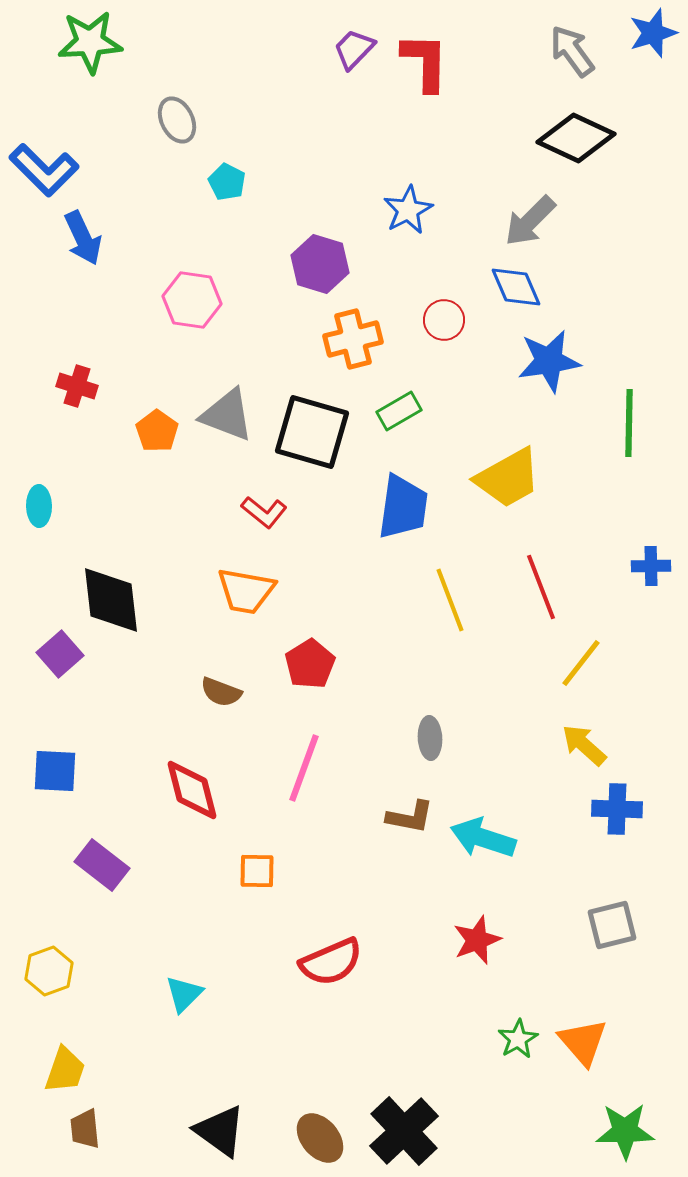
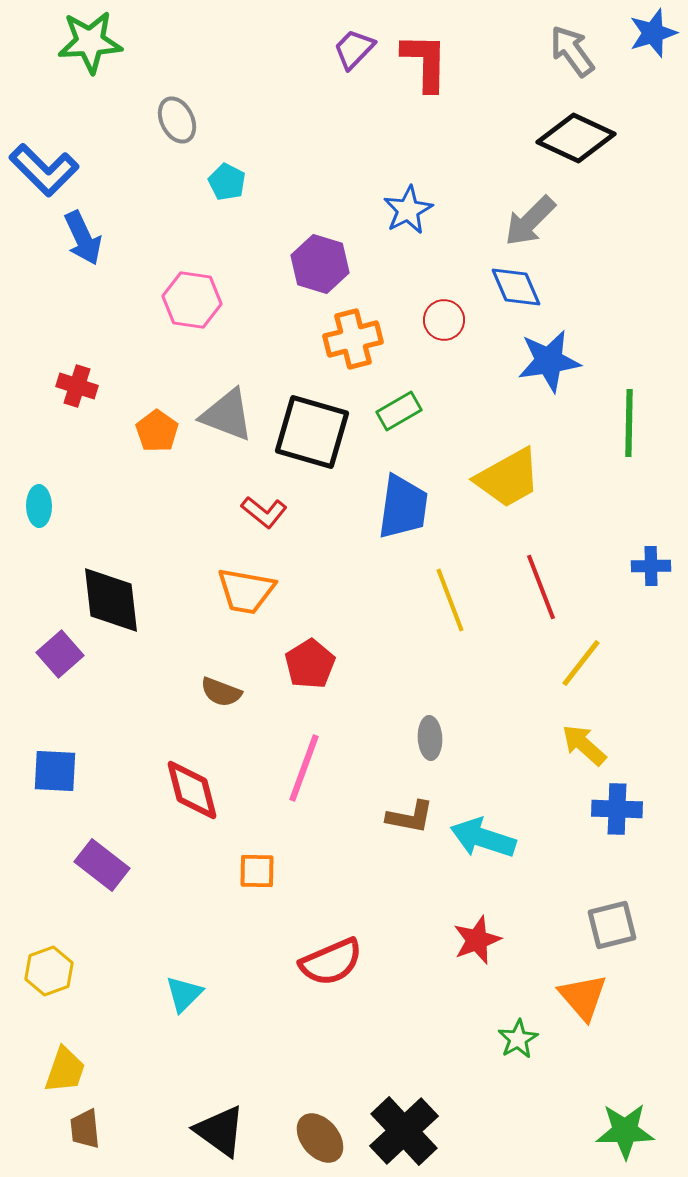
orange triangle at (583, 1042): moved 45 px up
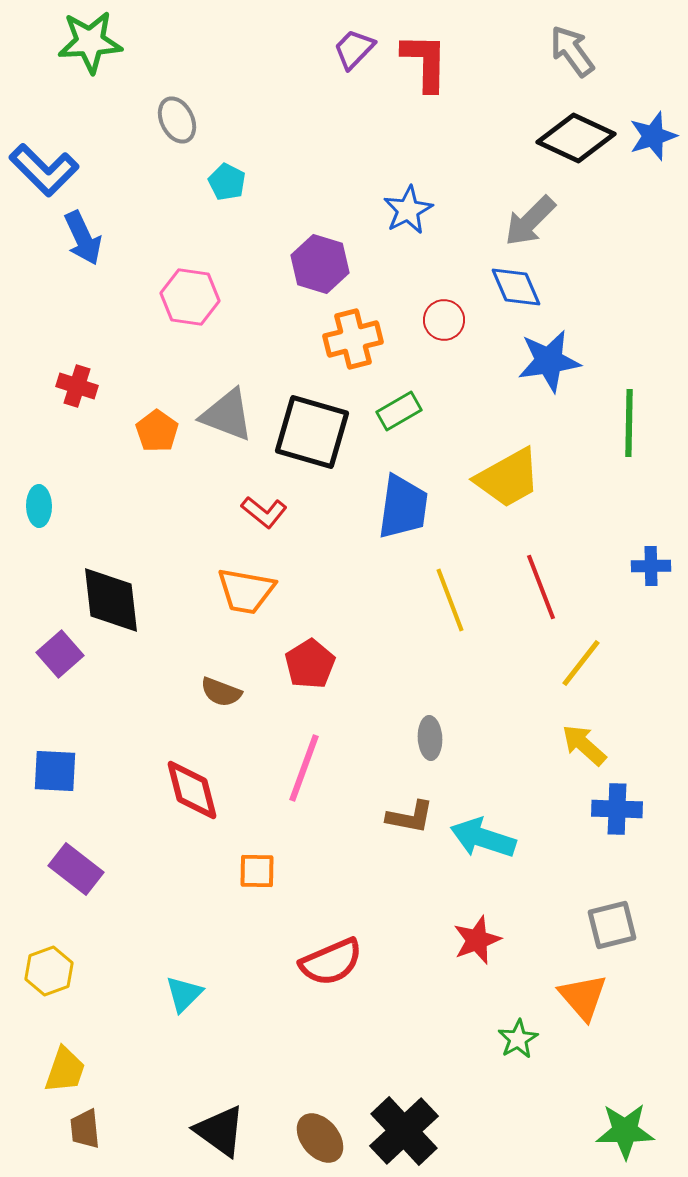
blue star at (653, 33): moved 103 px down
pink hexagon at (192, 300): moved 2 px left, 3 px up
purple rectangle at (102, 865): moved 26 px left, 4 px down
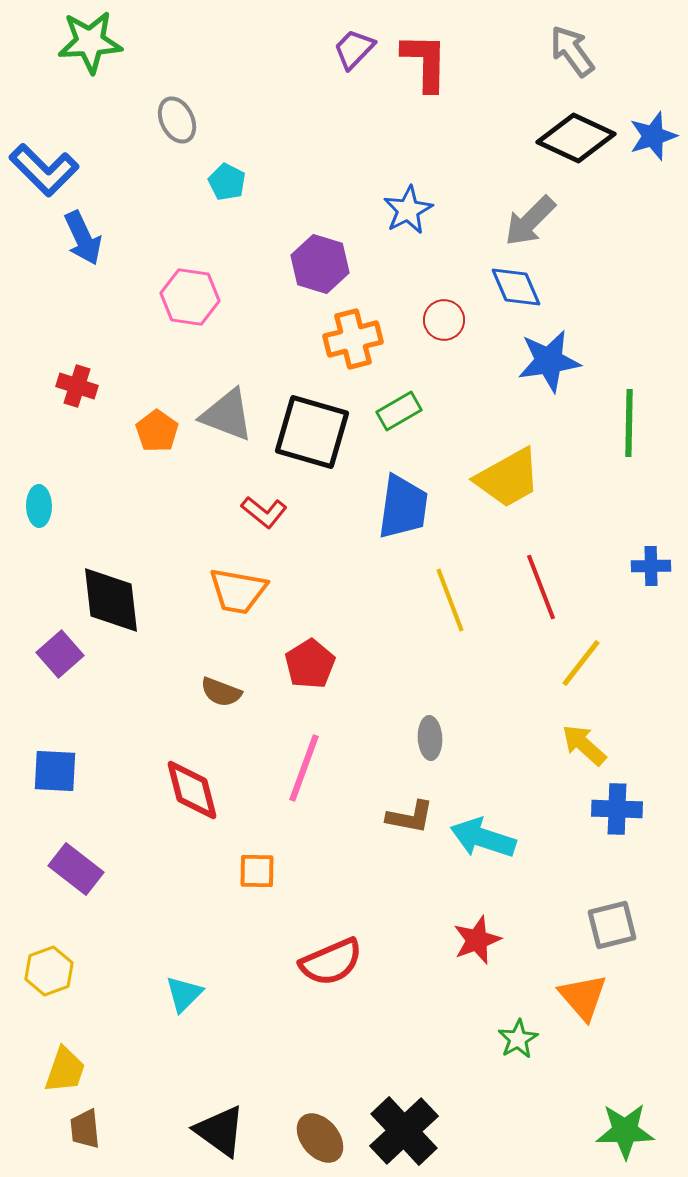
orange trapezoid at (246, 591): moved 8 px left
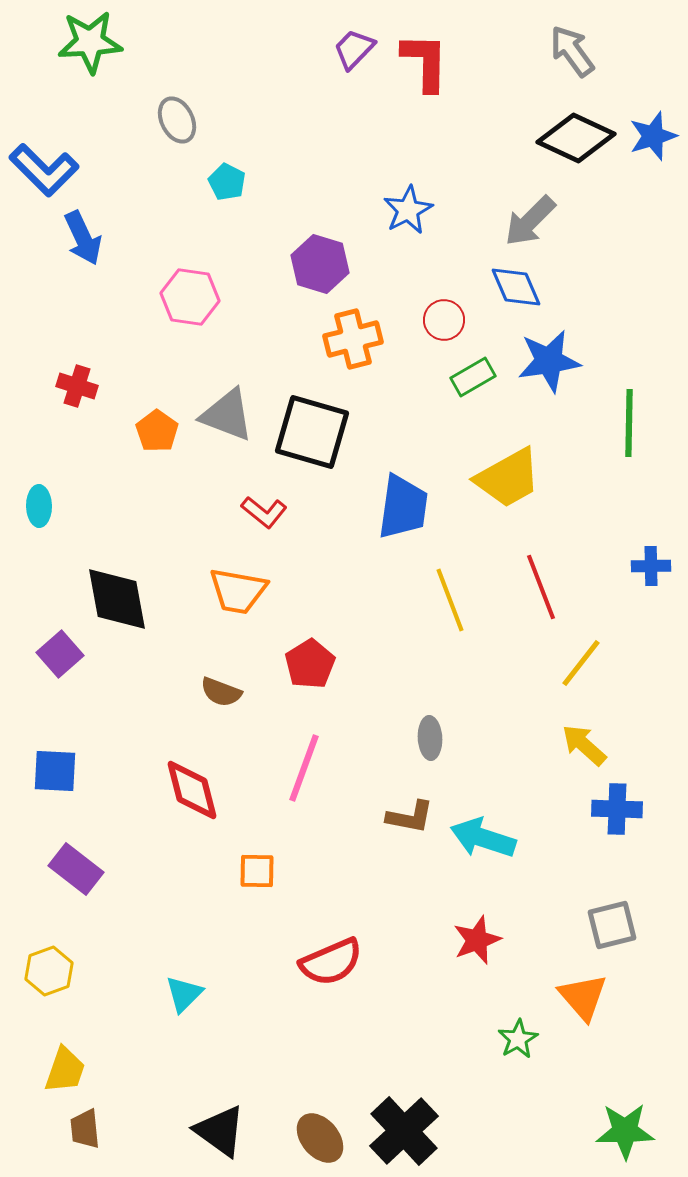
green rectangle at (399, 411): moved 74 px right, 34 px up
black diamond at (111, 600): moved 6 px right, 1 px up; rotated 4 degrees counterclockwise
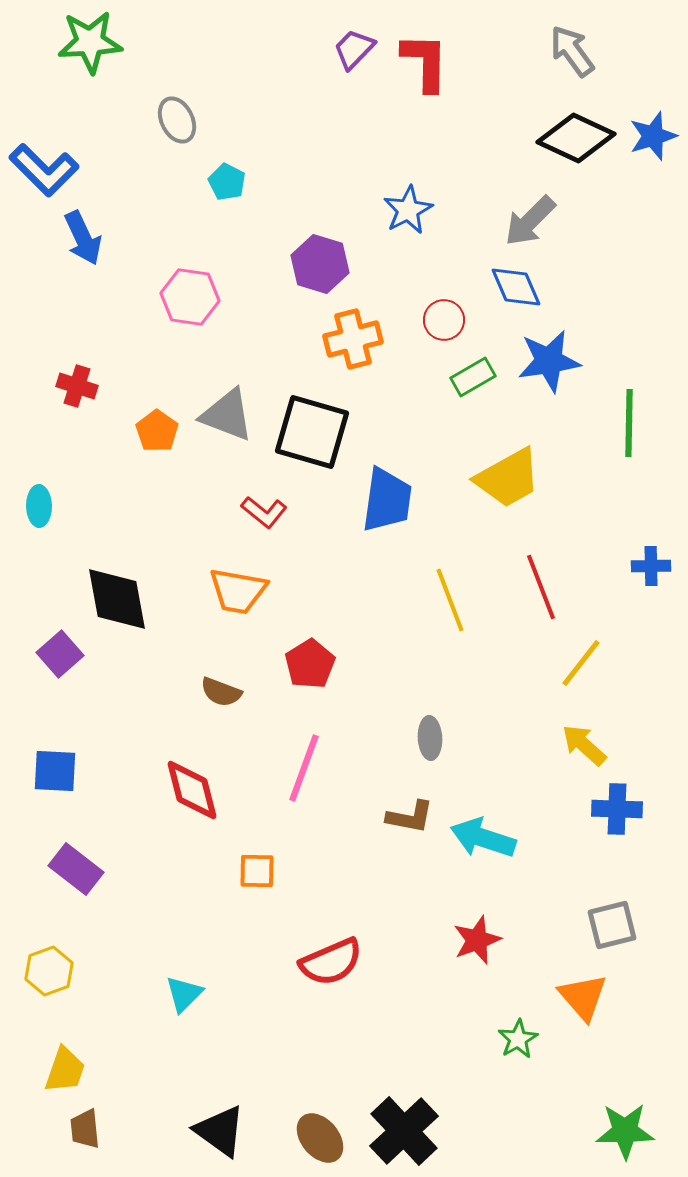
blue trapezoid at (403, 507): moved 16 px left, 7 px up
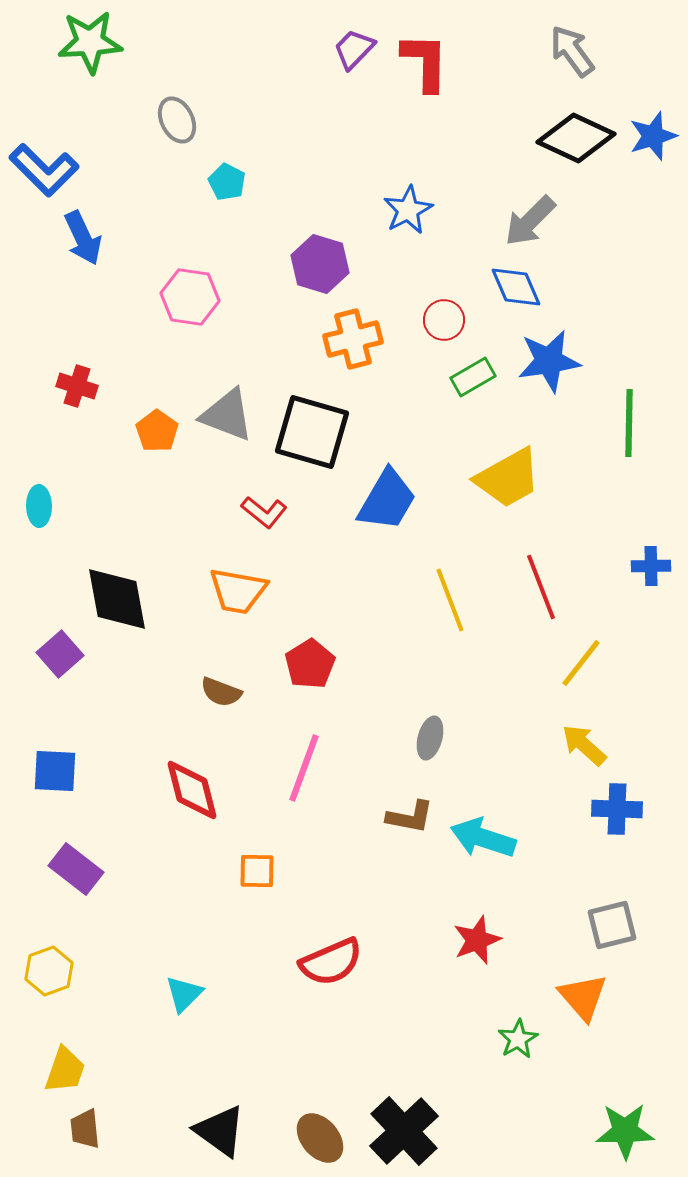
blue trapezoid at (387, 500): rotated 22 degrees clockwise
gray ellipse at (430, 738): rotated 18 degrees clockwise
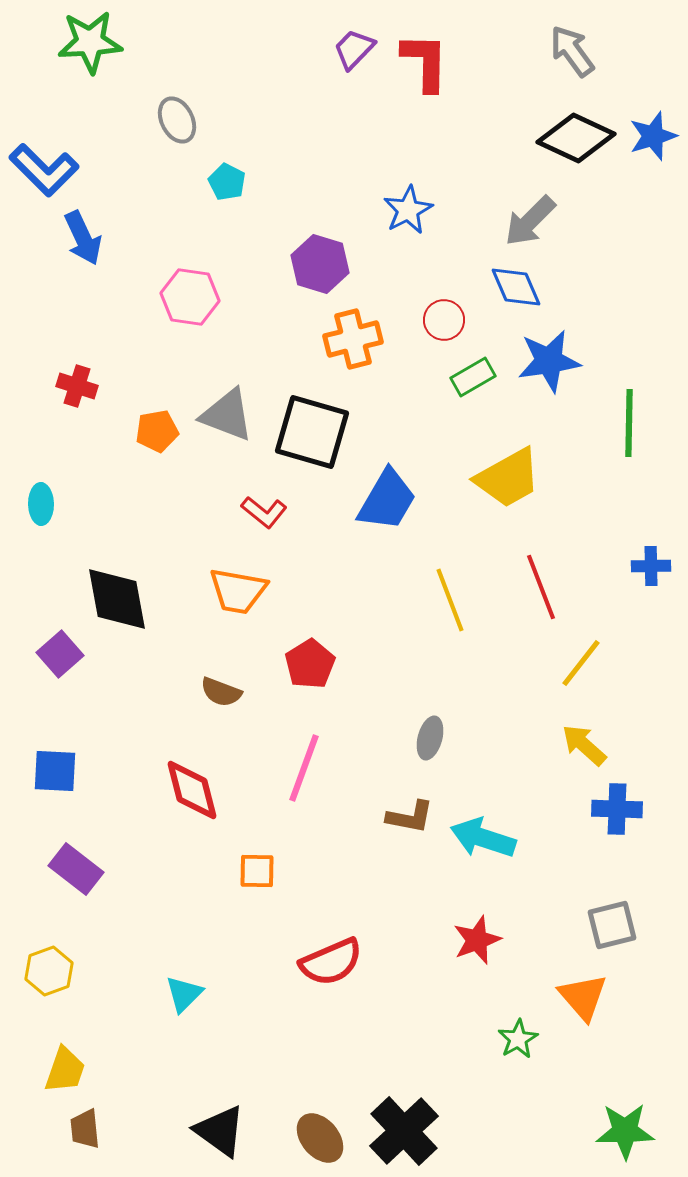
orange pentagon at (157, 431): rotated 27 degrees clockwise
cyan ellipse at (39, 506): moved 2 px right, 2 px up
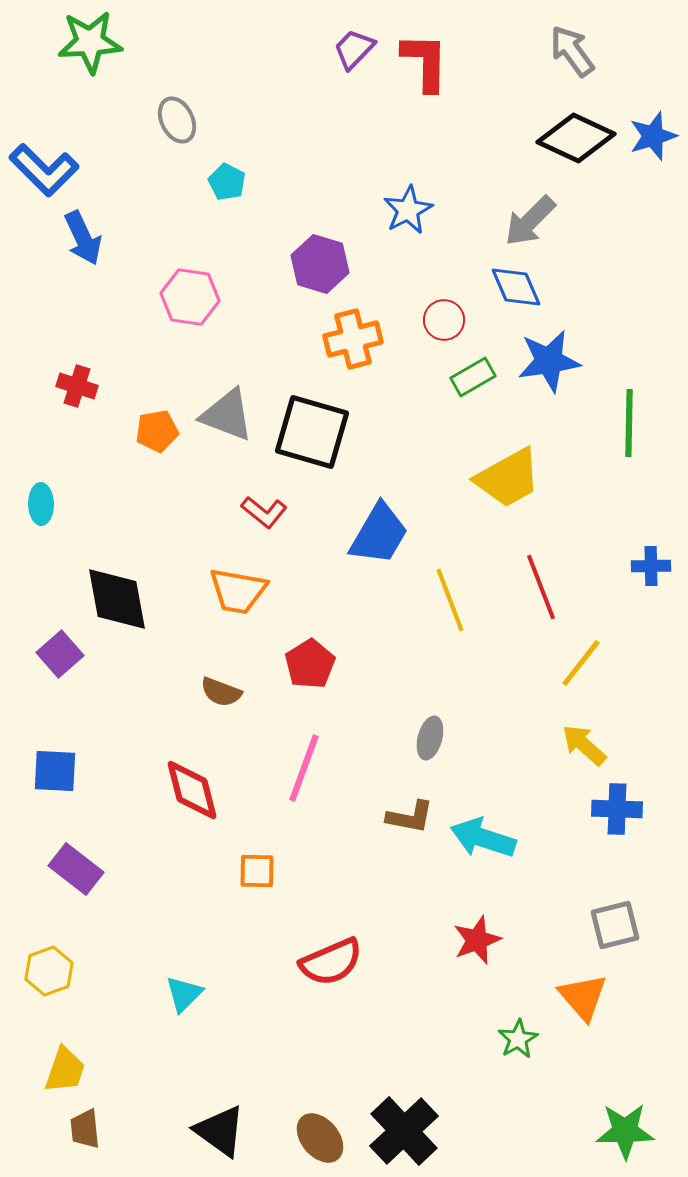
blue trapezoid at (387, 500): moved 8 px left, 34 px down
gray square at (612, 925): moved 3 px right
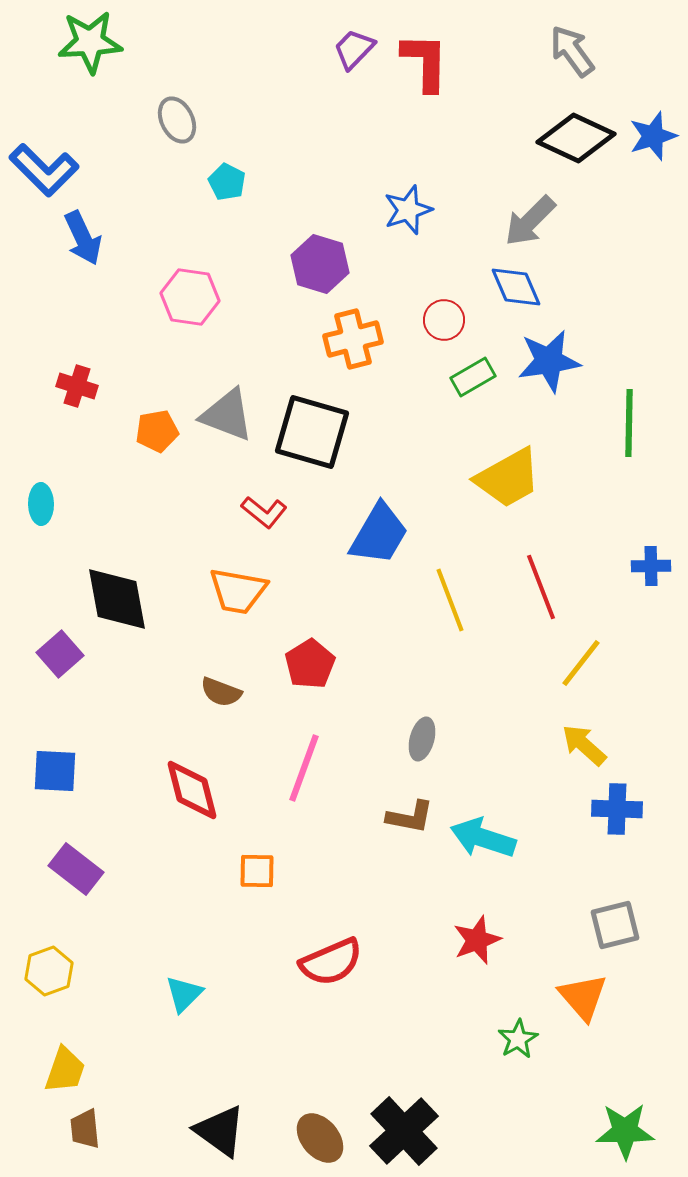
blue star at (408, 210): rotated 9 degrees clockwise
gray ellipse at (430, 738): moved 8 px left, 1 px down
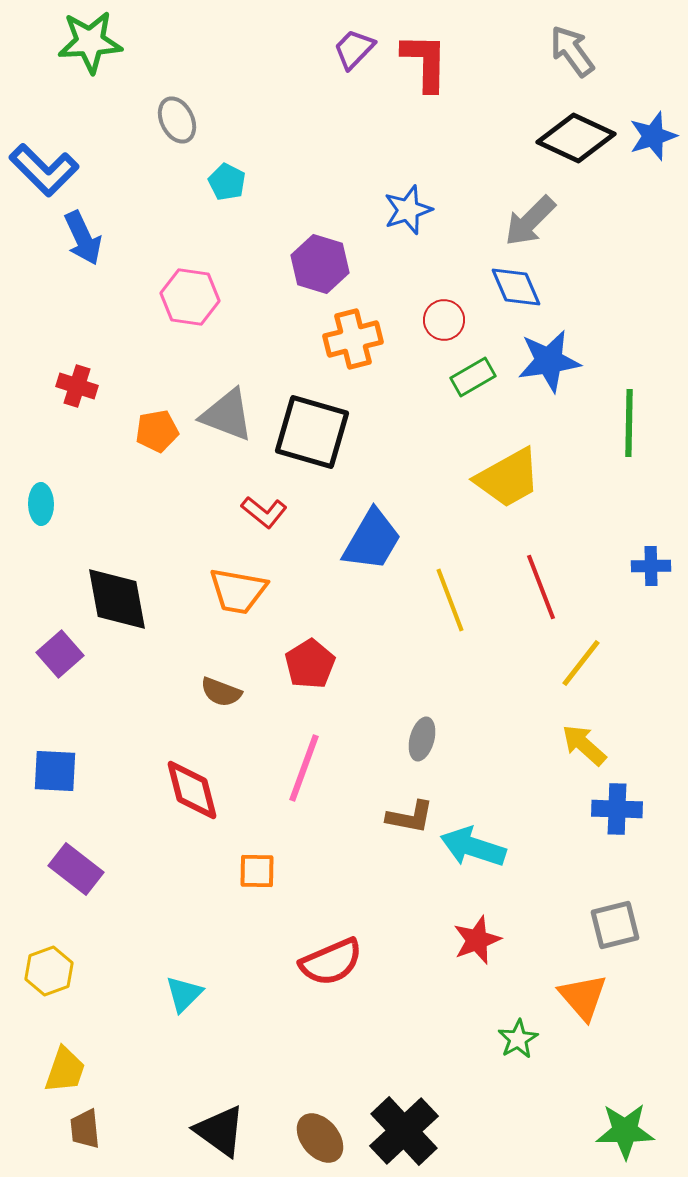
blue trapezoid at (379, 534): moved 7 px left, 6 px down
cyan arrow at (483, 838): moved 10 px left, 9 px down
